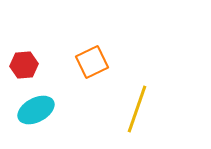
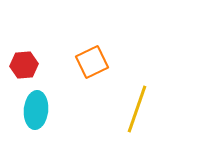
cyan ellipse: rotated 57 degrees counterclockwise
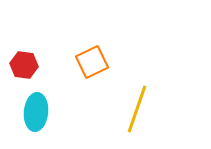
red hexagon: rotated 12 degrees clockwise
cyan ellipse: moved 2 px down
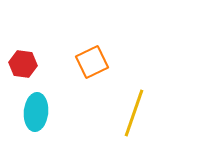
red hexagon: moved 1 px left, 1 px up
yellow line: moved 3 px left, 4 px down
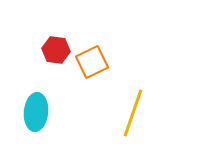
red hexagon: moved 33 px right, 14 px up
yellow line: moved 1 px left
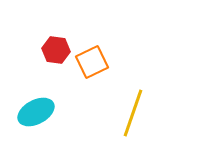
cyan ellipse: rotated 57 degrees clockwise
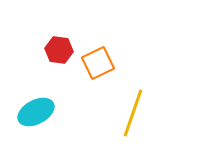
red hexagon: moved 3 px right
orange square: moved 6 px right, 1 px down
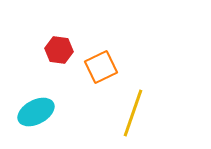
orange square: moved 3 px right, 4 px down
